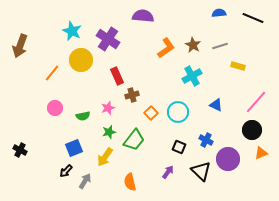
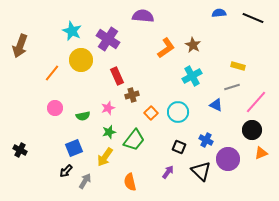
gray line: moved 12 px right, 41 px down
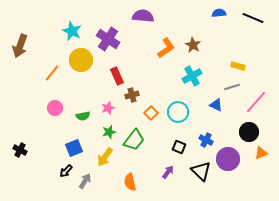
black circle: moved 3 px left, 2 px down
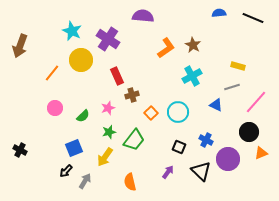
green semicircle: rotated 32 degrees counterclockwise
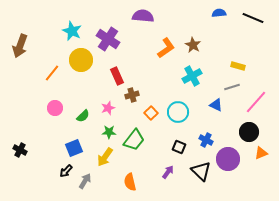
green star: rotated 16 degrees clockwise
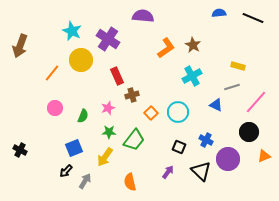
green semicircle: rotated 24 degrees counterclockwise
orange triangle: moved 3 px right, 3 px down
